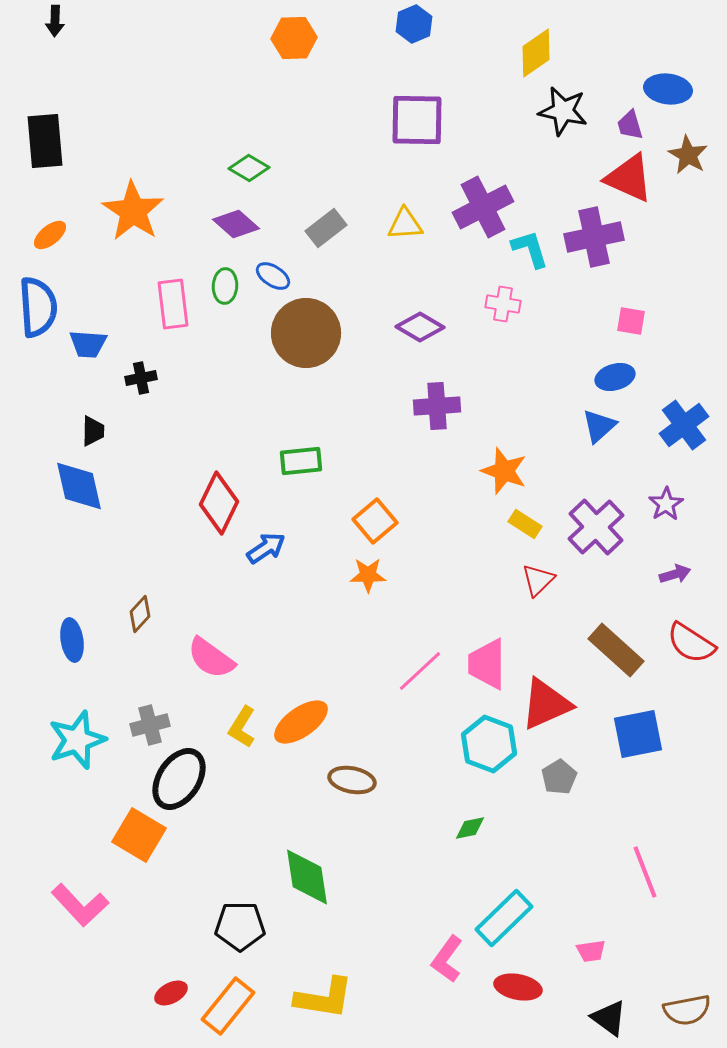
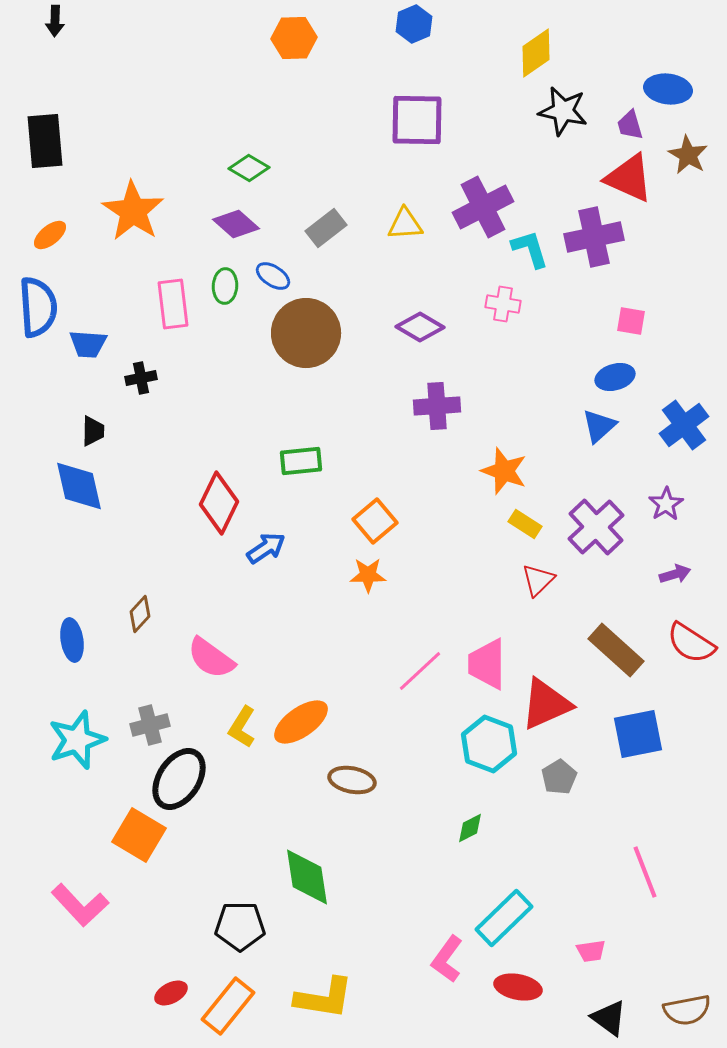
green diamond at (470, 828): rotated 16 degrees counterclockwise
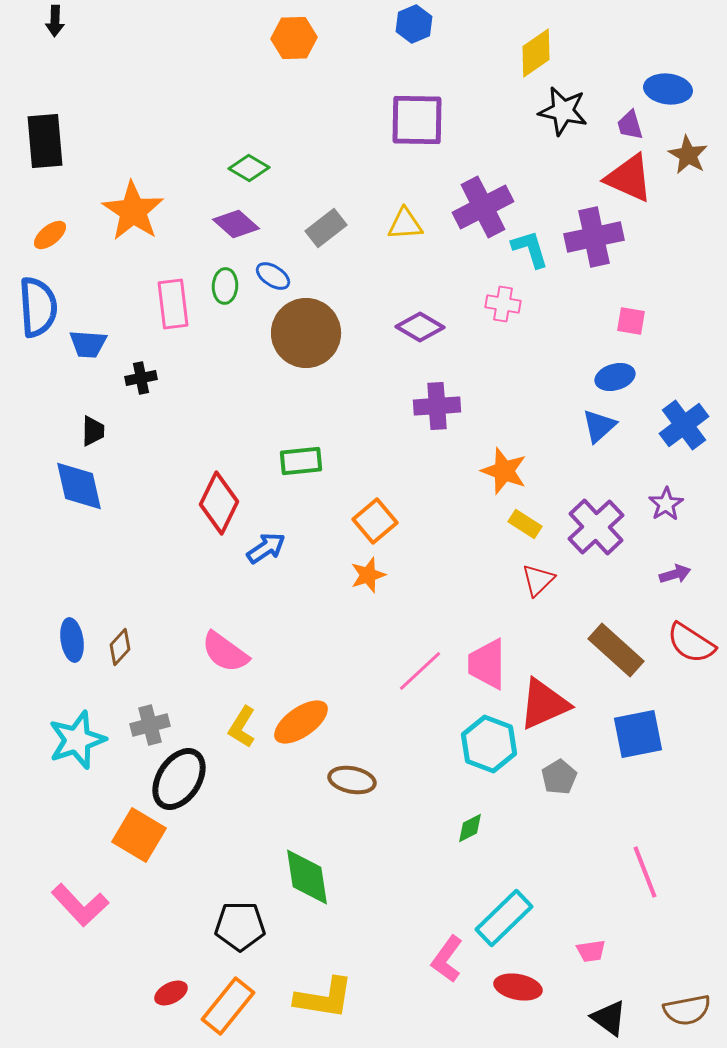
orange star at (368, 575): rotated 18 degrees counterclockwise
brown diamond at (140, 614): moved 20 px left, 33 px down
pink semicircle at (211, 658): moved 14 px right, 6 px up
red triangle at (546, 704): moved 2 px left
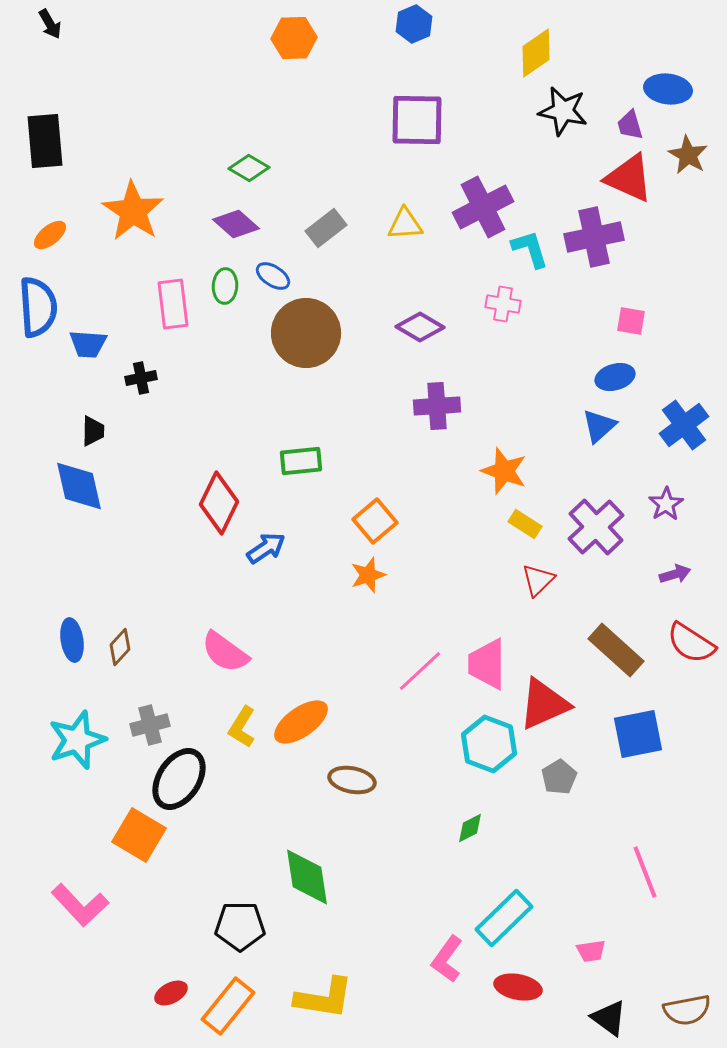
black arrow at (55, 21): moved 5 px left, 3 px down; rotated 32 degrees counterclockwise
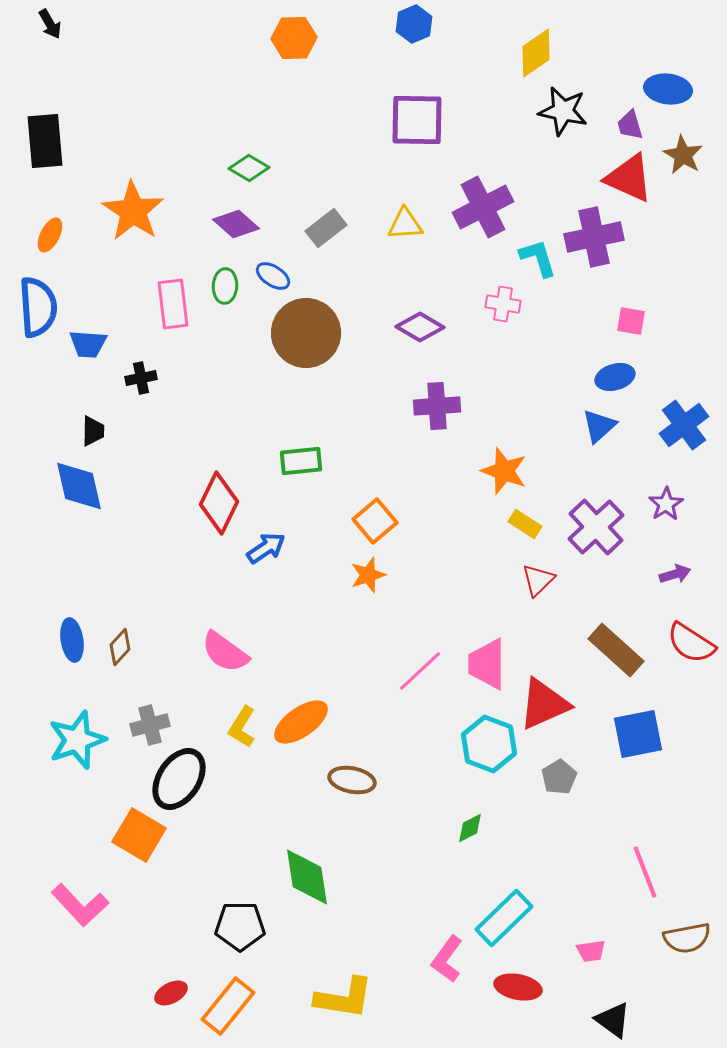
brown star at (688, 155): moved 5 px left
orange ellipse at (50, 235): rotated 24 degrees counterclockwise
cyan L-shape at (530, 249): moved 8 px right, 9 px down
yellow L-shape at (324, 998): moved 20 px right
brown semicircle at (687, 1010): moved 72 px up
black triangle at (609, 1018): moved 4 px right, 2 px down
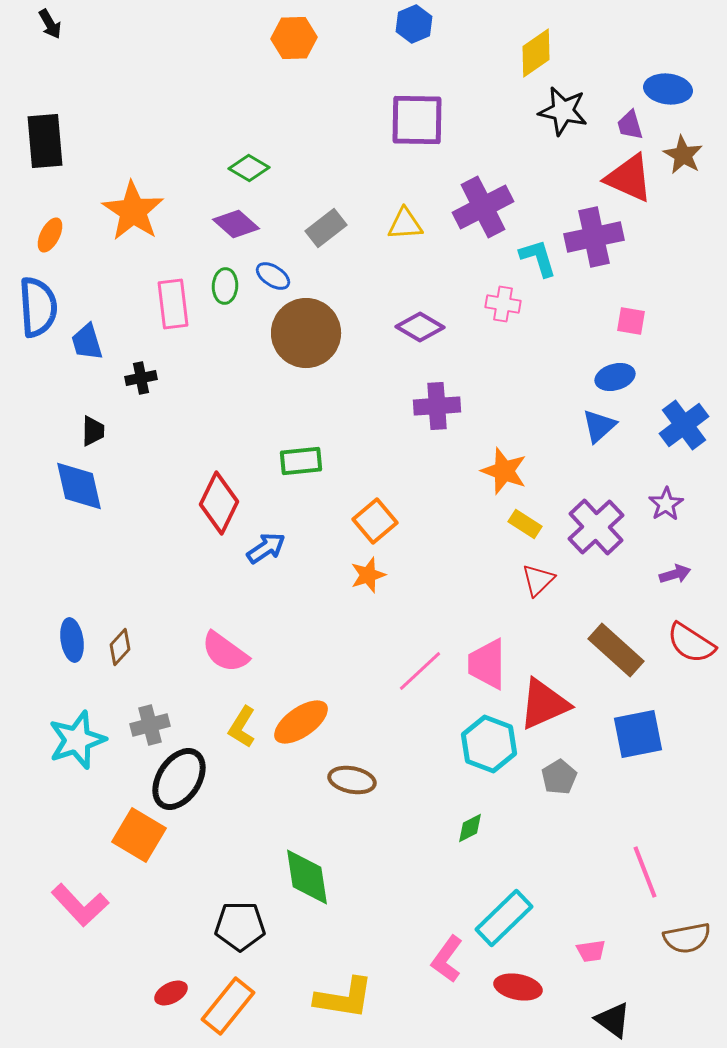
blue trapezoid at (88, 344): moved 1 px left, 2 px up; rotated 69 degrees clockwise
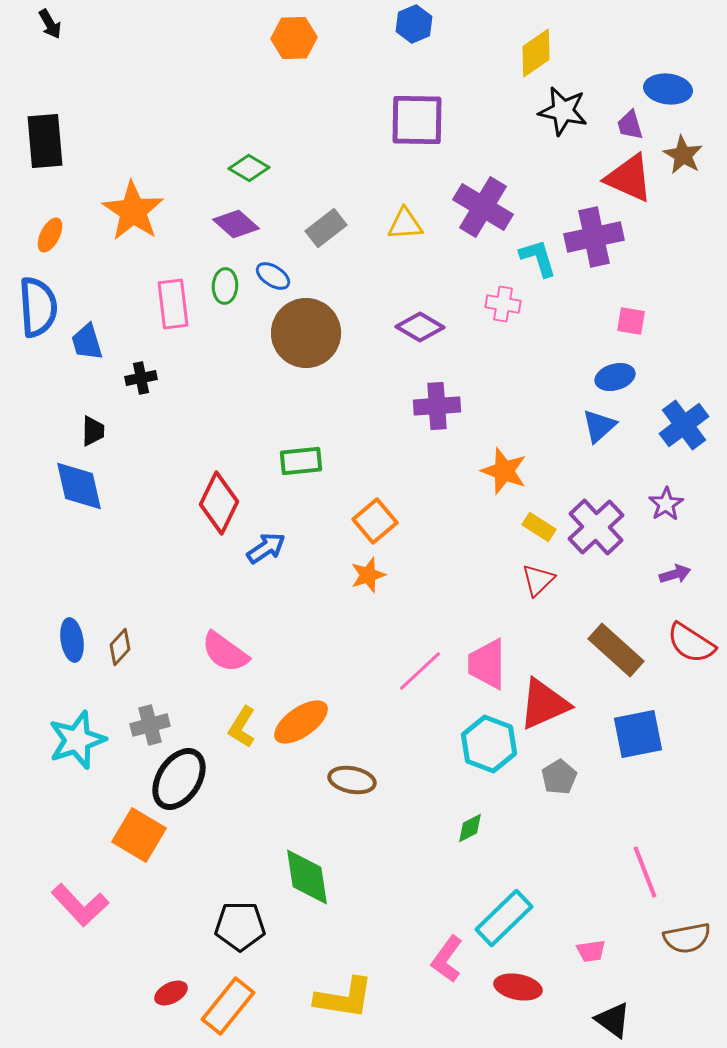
purple cross at (483, 207): rotated 32 degrees counterclockwise
yellow rectangle at (525, 524): moved 14 px right, 3 px down
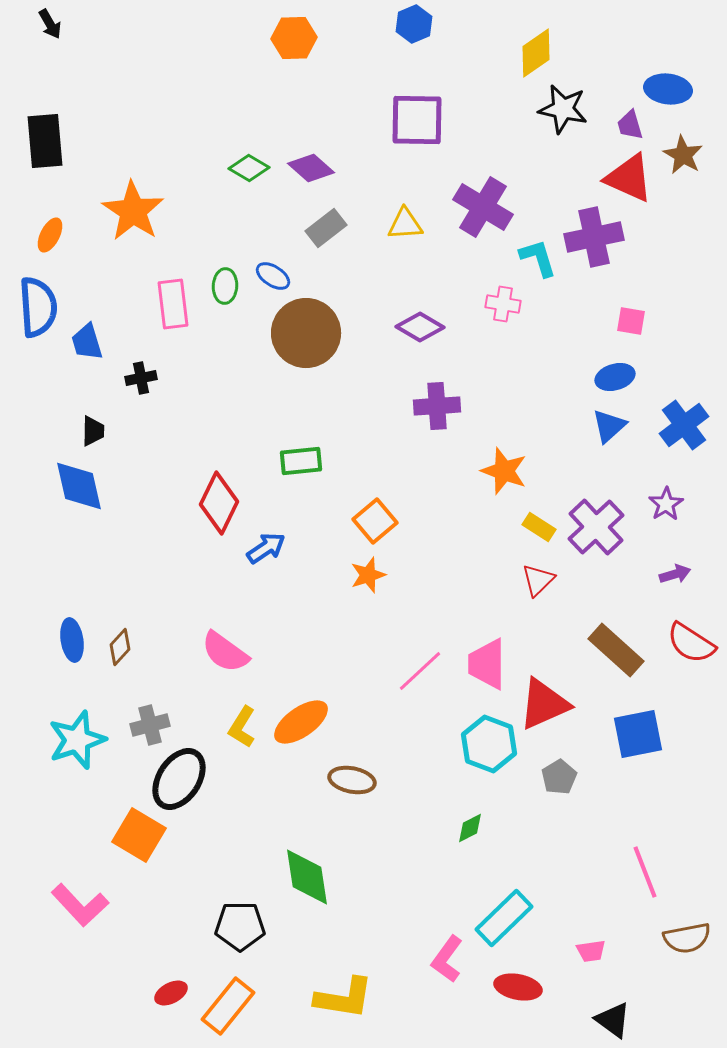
black star at (563, 111): moved 2 px up
purple diamond at (236, 224): moved 75 px right, 56 px up
blue triangle at (599, 426): moved 10 px right
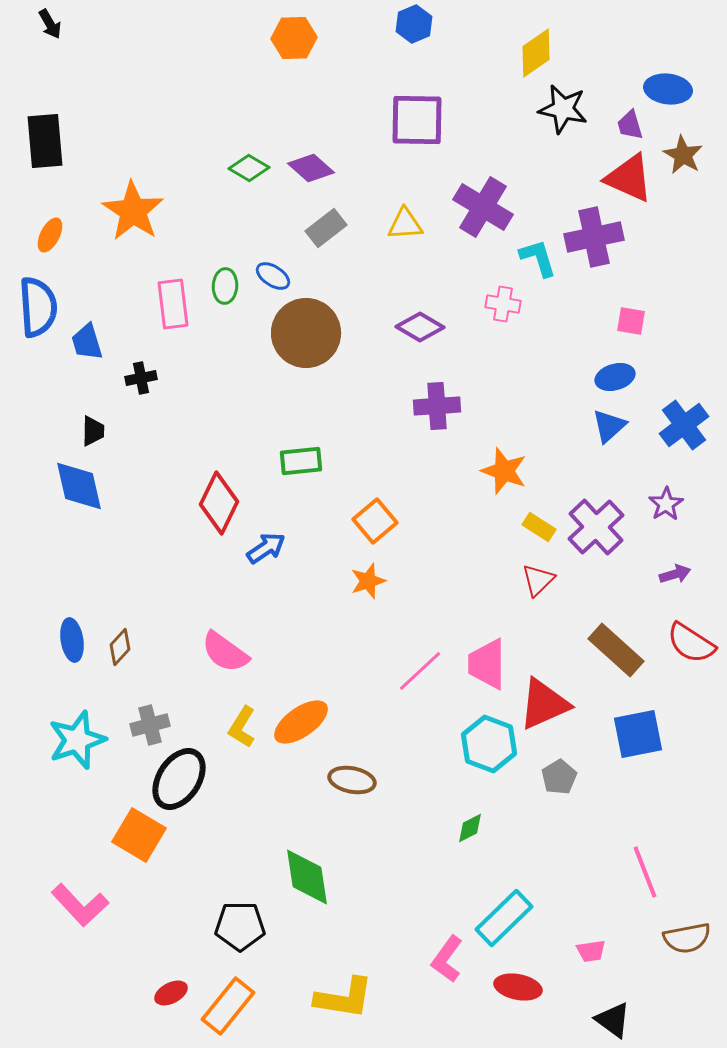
orange star at (368, 575): moved 6 px down
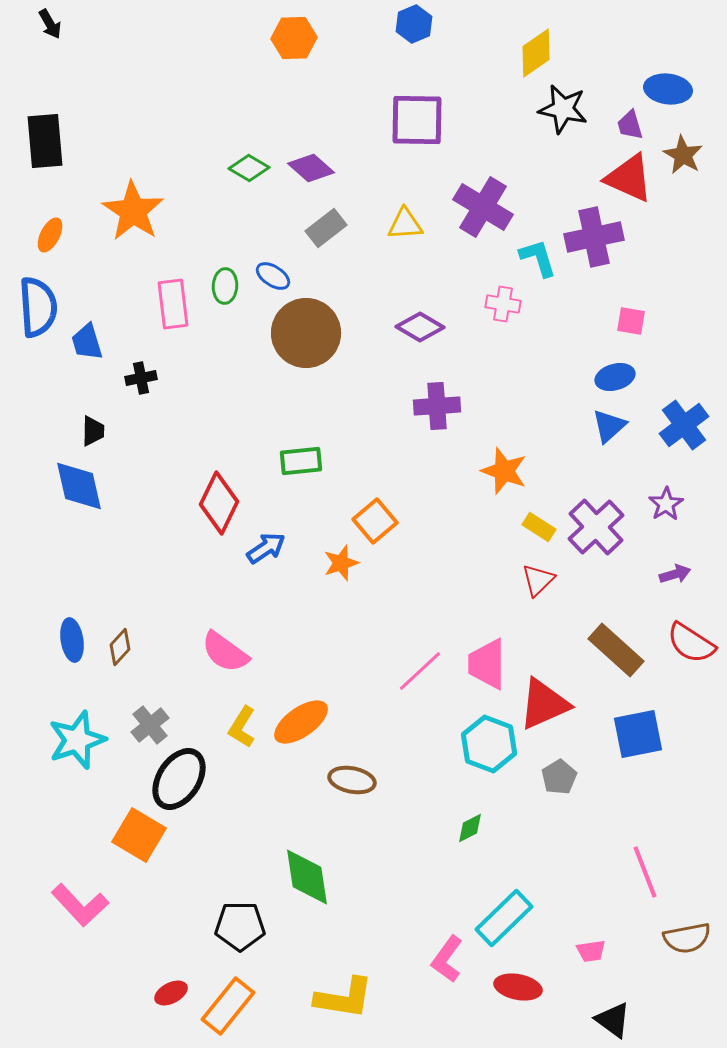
orange star at (368, 581): moved 27 px left, 18 px up
gray cross at (150, 725): rotated 24 degrees counterclockwise
